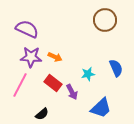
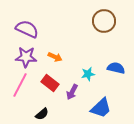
brown circle: moved 1 px left, 1 px down
purple star: moved 5 px left
blue semicircle: rotated 54 degrees counterclockwise
red rectangle: moved 3 px left
purple arrow: rotated 56 degrees clockwise
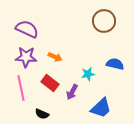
blue semicircle: moved 1 px left, 4 px up
pink line: moved 1 px right, 3 px down; rotated 40 degrees counterclockwise
black semicircle: rotated 64 degrees clockwise
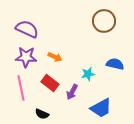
blue trapezoid: rotated 15 degrees clockwise
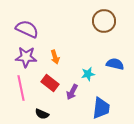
orange arrow: rotated 48 degrees clockwise
blue trapezoid: rotated 55 degrees counterclockwise
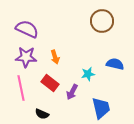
brown circle: moved 2 px left
blue trapezoid: rotated 20 degrees counterclockwise
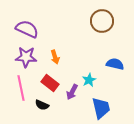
cyan star: moved 1 px right, 6 px down; rotated 16 degrees counterclockwise
black semicircle: moved 9 px up
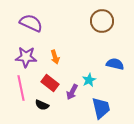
purple semicircle: moved 4 px right, 6 px up
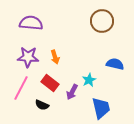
purple semicircle: rotated 20 degrees counterclockwise
purple star: moved 2 px right
pink line: rotated 40 degrees clockwise
